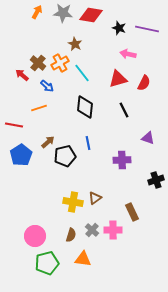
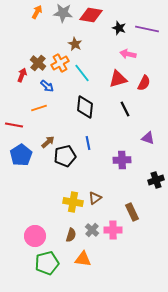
red arrow: rotated 72 degrees clockwise
black line: moved 1 px right, 1 px up
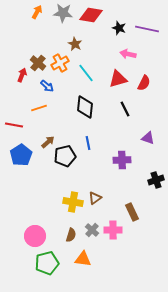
cyan line: moved 4 px right
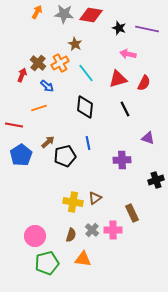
gray star: moved 1 px right, 1 px down
brown rectangle: moved 1 px down
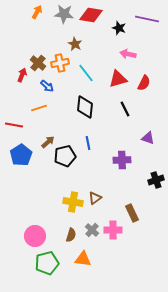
purple line: moved 10 px up
orange cross: rotated 18 degrees clockwise
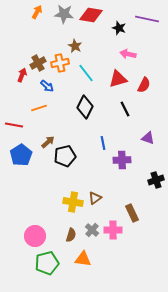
brown star: moved 2 px down
brown cross: rotated 21 degrees clockwise
red semicircle: moved 2 px down
black diamond: rotated 20 degrees clockwise
blue line: moved 15 px right
